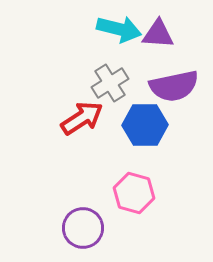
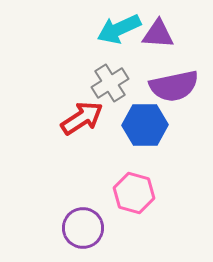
cyan arrow: rotated 141 degrees clockwise
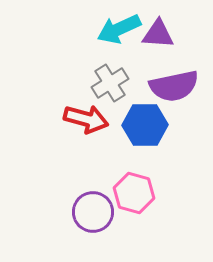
red arrow: moved 4 px right, 1 px down; rotated 48 degrees clockwise
purple circle: moved 10 px right, 16 px up
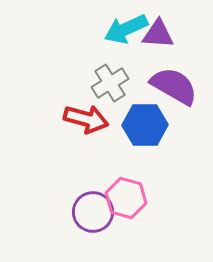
cyan arrow: moved 7 px right
purple semicircle: rotated 138 degrees counterclockwise
pink hexagon: moved 8 px left, 5 px down
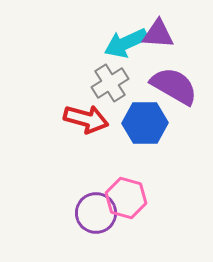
cyan arrow: moved 14 px down
blue hexagon: moved 2 px up
purple circle: moved 3 px right, 1 px down
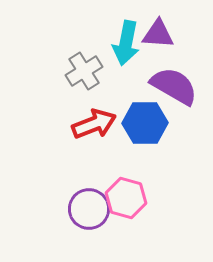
cyan arrow: rotated 54 degrees counterclockwise
gray cross: moved 26 px left, 12 px up
red arrow: moved 8 px right, 5 px down; rotated 36 degrees counterclockwise
purple circle: moved 7 px left, 4 px up
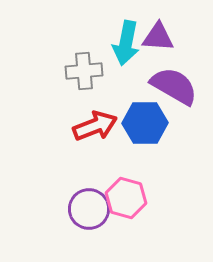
purple triangle: moved 3 px down
gray cross: rotated 27 degrees clockwise
red arrow: moved 1 px right, 2 px down
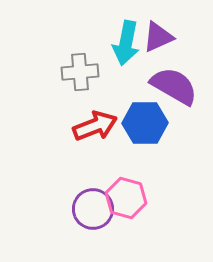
purple triangle: rotated 28 degrees counterclockwise
gray cross: moved 4 px left, 1 px down
purple circle: moved 4 px right
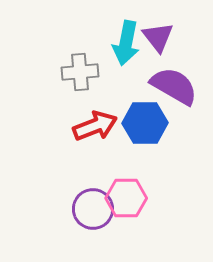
purple triangle: rotated 44 degrees counterclockwise
pink hexagon: rotated 15 degrees counterclockwise
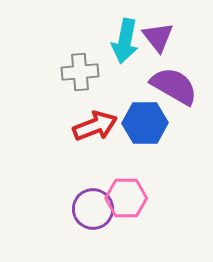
cyan arrow: moved 1 px left, 2 px up
